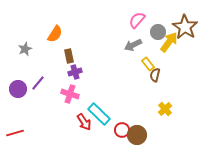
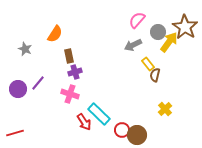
gray star: rotated 24 degrees counterclockwise
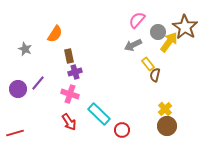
red arrow: moved 15 px left
brown circle: moved 30 px right, 9 px up
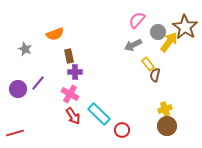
orange semicircle: rotated 36 degrees clockwise
purple cross: rotated 16 degrees clockwise
pink cross: rotated 12 degrees clockwise
yellow cross: rotated 24 degrees clockwise
red arrow: moved 4 px right, 6 px up
